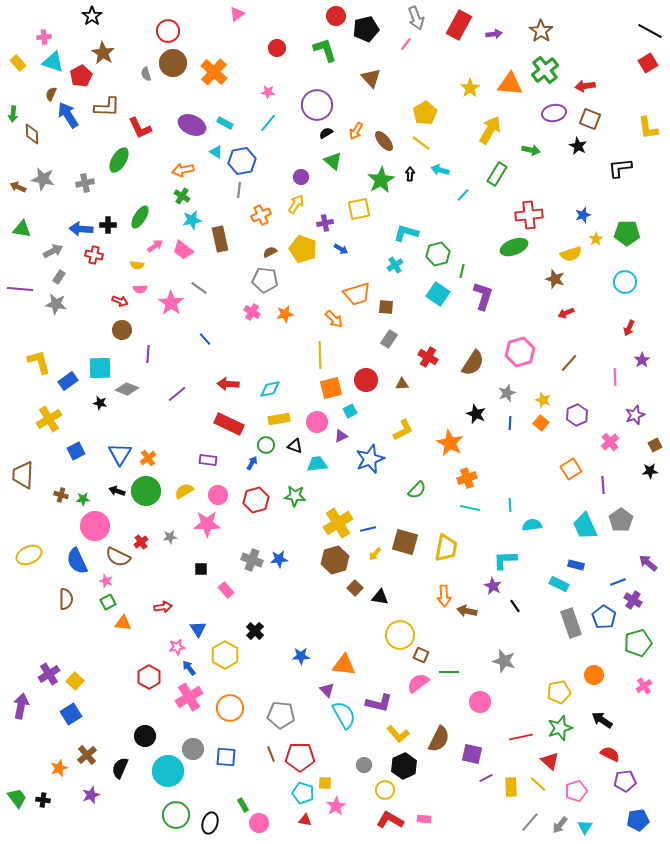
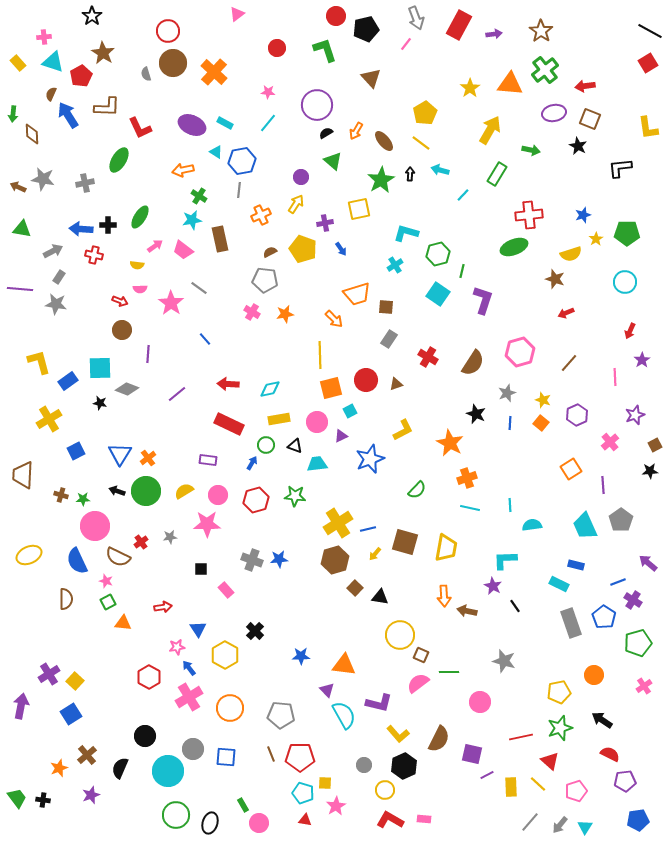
green cross at (182, 196): moved 17 px right
blue arrow at (341, 249): rotated 24 degrees clockwise
purple L-shape at (483, 296): moved 4 px down
red arrow at (629, 328): moved 1 px right, 3 px down
brown triangle at (402, 384): moved 6 px left; rotated 16 degrees counterclockwise
purple line at (486, 778): moved 1 px right, 3 px up
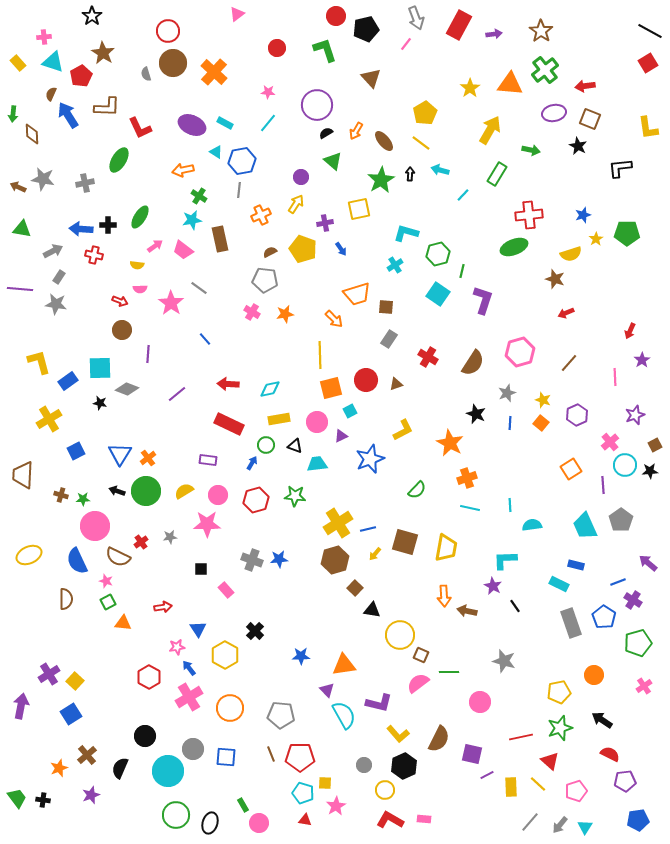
cyan circle at (625, 282): moved 183 px down
black triangle at (380, 597): moved 8 px left, 13 px down
orange triangle at (344, 665): rotated 15 degrees counterclockwise
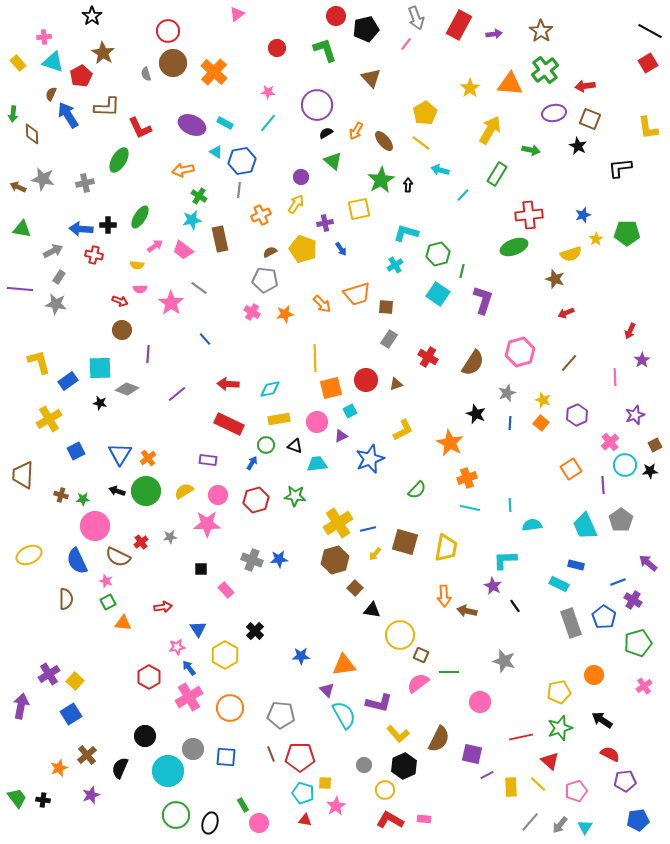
black arrow at (410, 174): moved 2 px left, 11 px down
orange arrow at (334, 319): moved 12 px left, 15 px up
yellow line at (320, 355): moved 5 px left, 3 px down
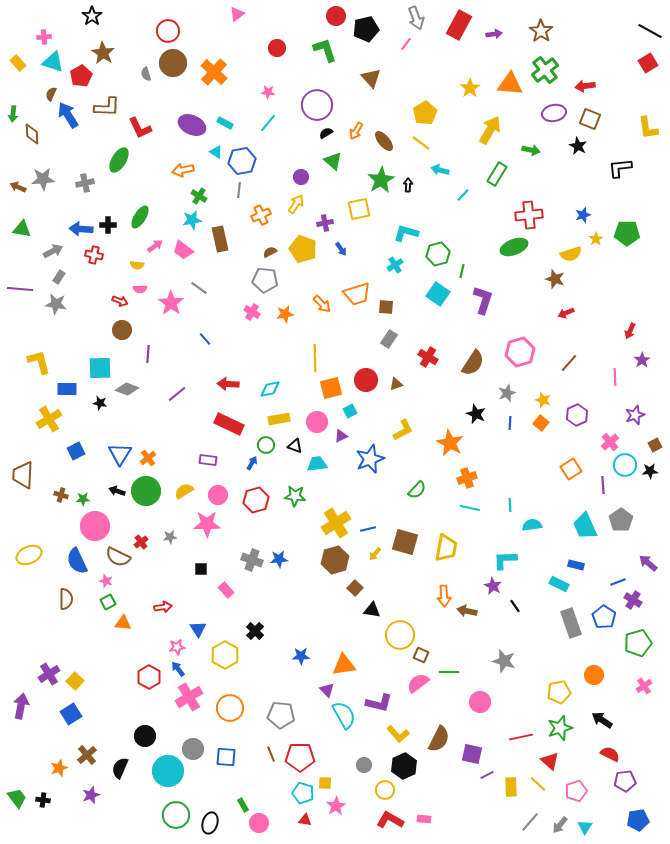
gray star at (43, 179): rotated 15 degrees counterclockwise
blue rectangle at (68, 381): moved 1 px left, 8 px down; rotated 36 degrees clockwise
yellow cross at (338, 523): moved 2 px left
blue arrow at (189, 668): moved 11 px left, 1 px down
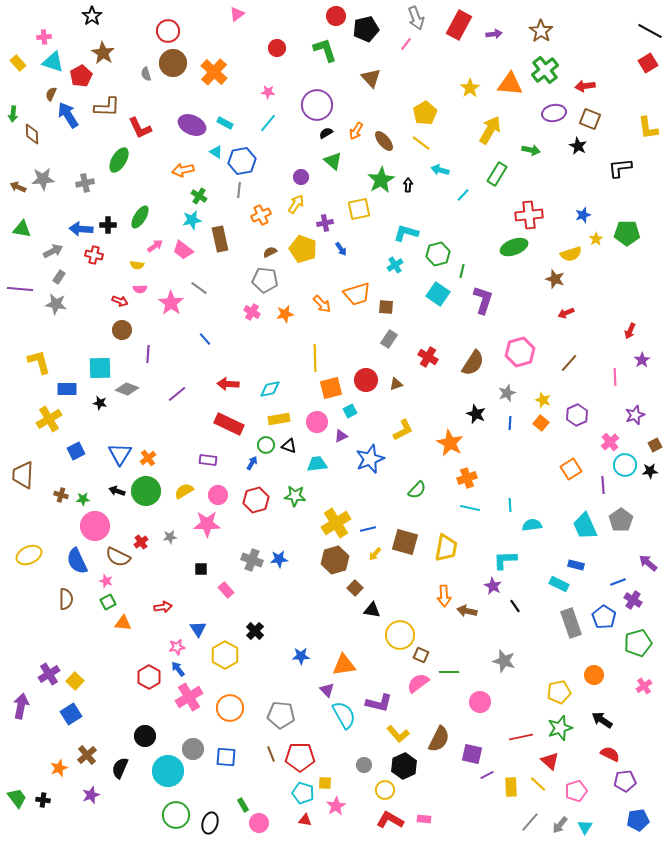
black triangle at (295, 446): moved 6 px left
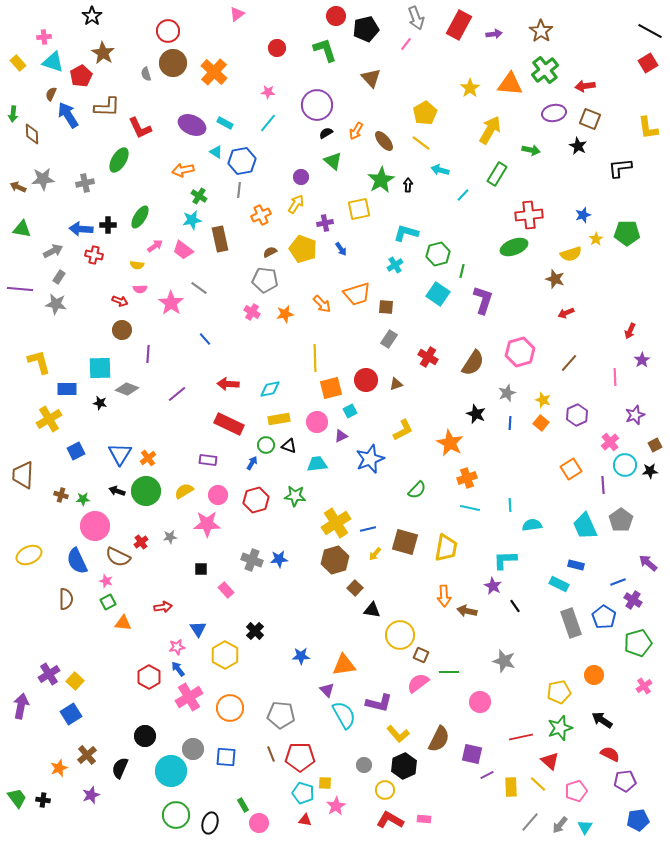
cyan circle at (168, 771): moved 3 px right
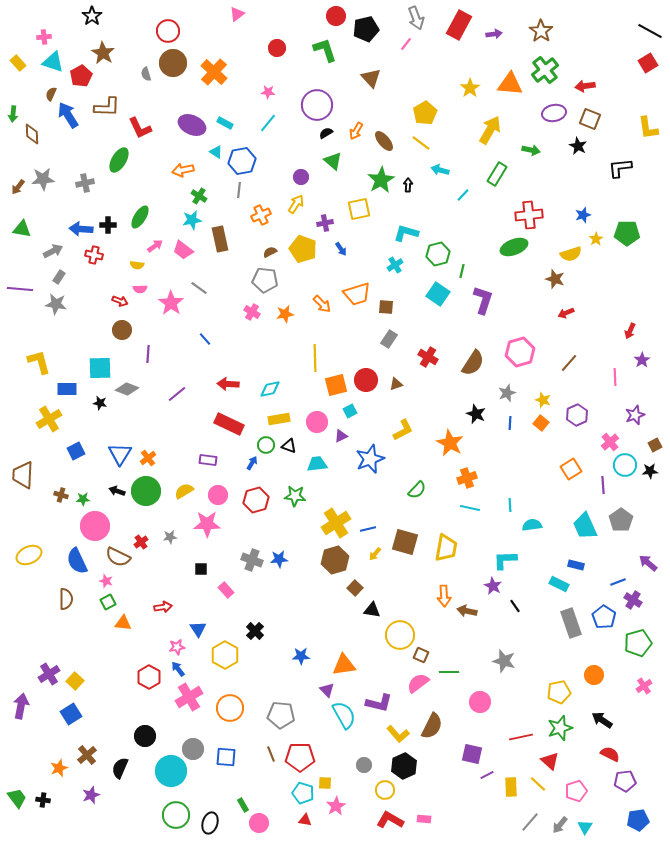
brown arrow at (18, 187): rotated 77 degrees counterclockwise
orange square at (331, 388): moved 5 px right, 3 px up
brown semicircle at (439, 739): moved 7 px left, 13 px up
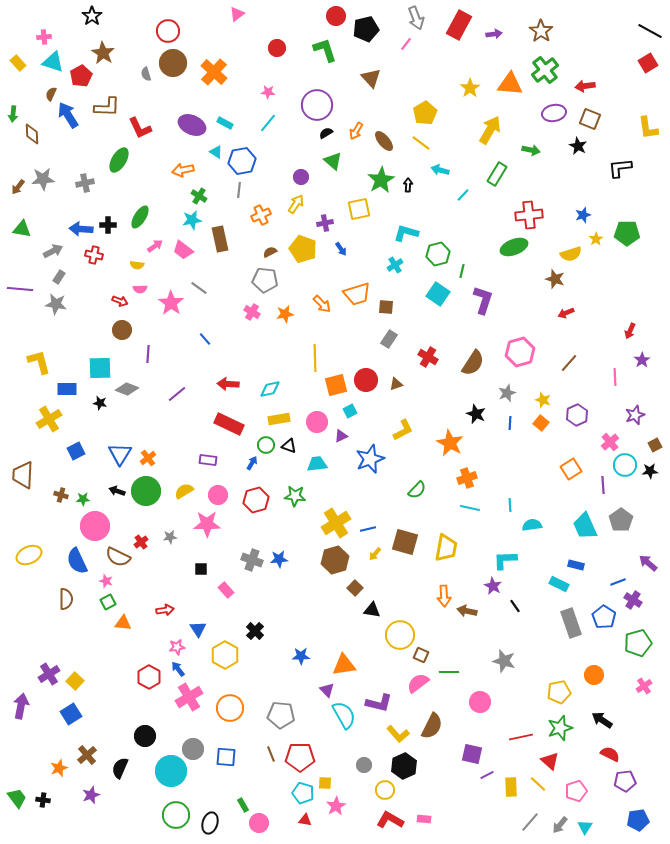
red arrow at (163, 607): moved 2 px right, 3 px down
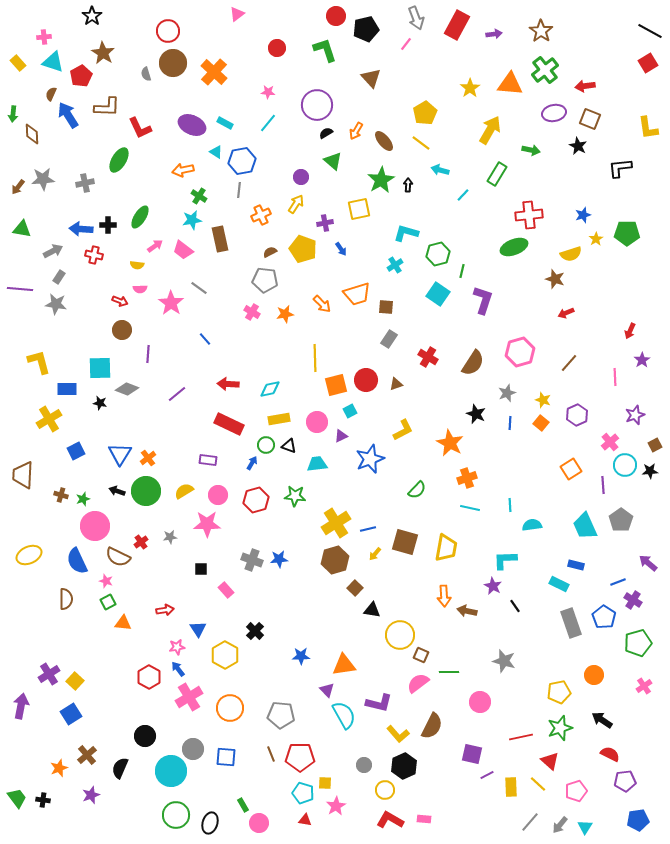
red rectangle at (459, 25): moved 2 px left
green star at (83, 499): rotated 16 degrees counterclockwise
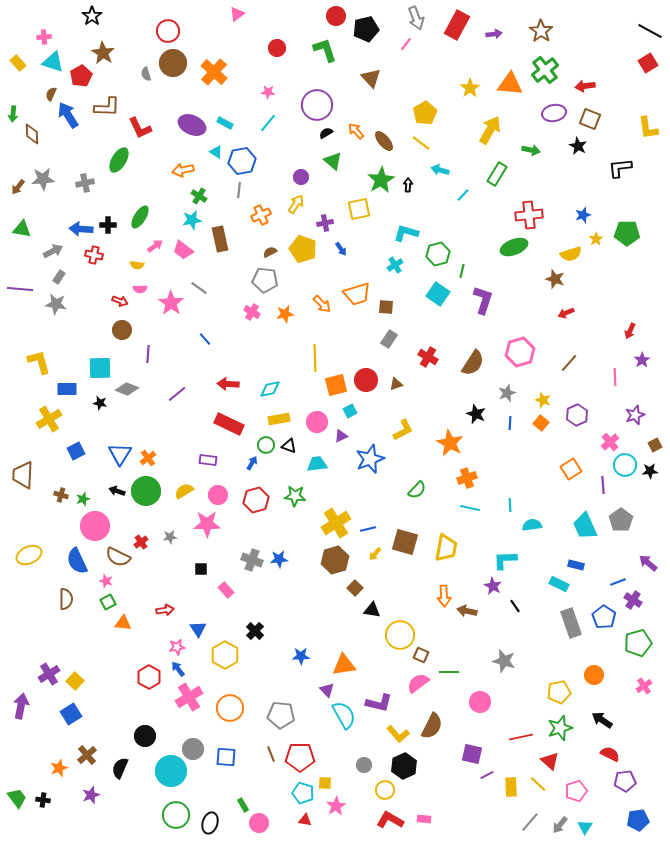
orange arrow at (356, 131): rotated 108 degrees clockwise
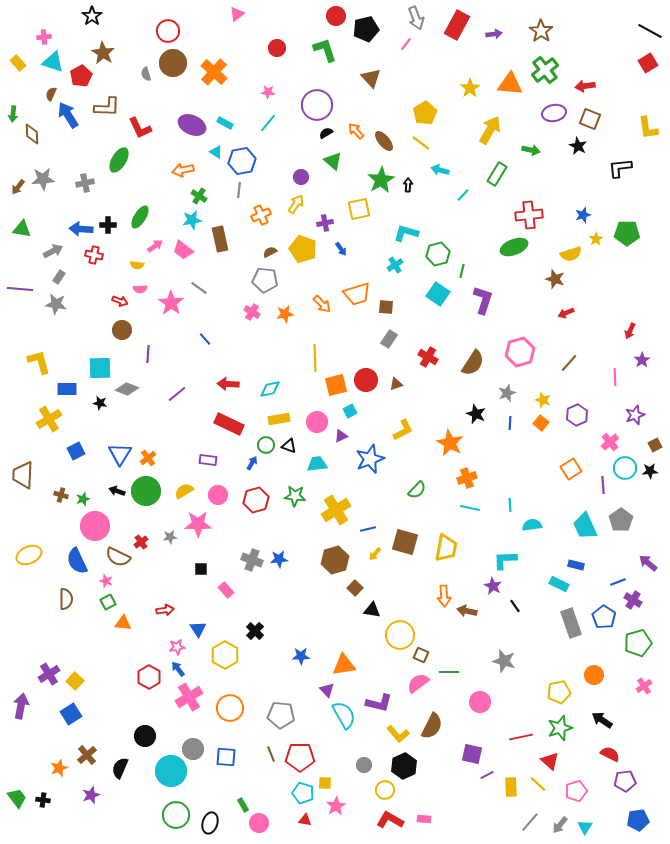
cyan circle at (625, 465): moved 3 px down
yellow cross at (336, 523): moved 13 px up
pink star at (207, 524): moved 9 px left
